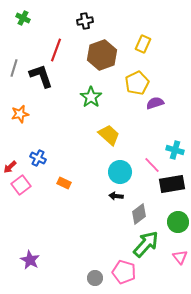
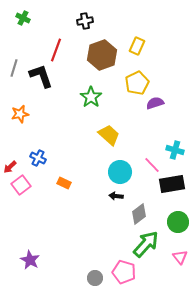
yellow rectangle: moved 6 px left, 2 px down
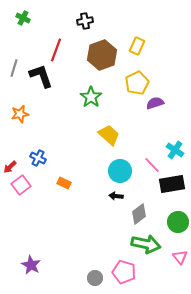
cyan cross: rotated 18 degrees clockwise
cyan circle: moved 1 px up
green arrow: rotated 60 degrees clockwise
purple star: moved 1 px right, 5 px down
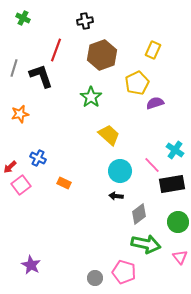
yellow rectangle: moved 16 px right, 4 px down
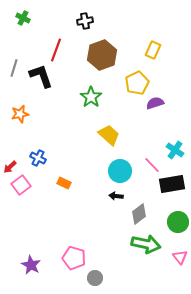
pink pentagon: moved 50 px left, 14 px up
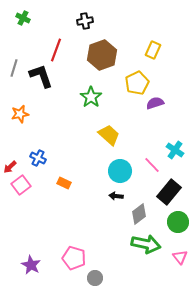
black rectangle: moved 3 px left, 8 px down; rotated 40 degrees counterclockwise
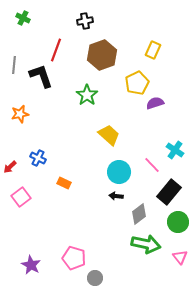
gray line: moved 3 px up; rotated 12 degrees counterclockwise
green star: moved 4 px left, 2 px up
cyan circle: moved 1 px left, 1 px down
pink square: moved 12 px down
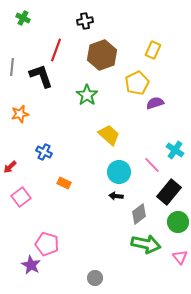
gray line: moved 2 px left, 2 px down
blue cross: moved 6 px right, 6 px up
pink pentagon: moved 27 px left, 14 px up
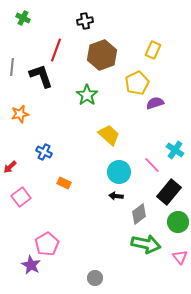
pink pentagon: rotated 25 degrees clockwise
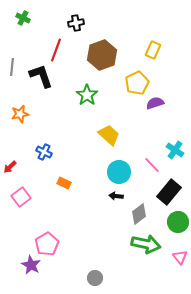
black cross: moved 9 px left, 2 px down
